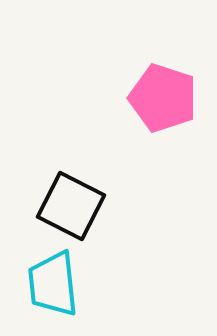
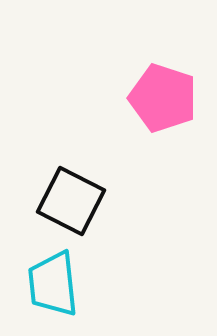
black square: moved 5 px up
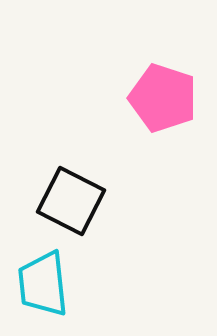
cyan trapezoid: moved 10 px left
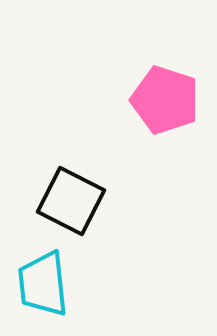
pink pentagon: moved 2 px right, 2 px down
